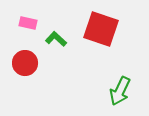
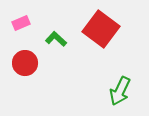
pink rectangle: moved 7 px left; rotated 36 degrees counterclockwise
red square: rotated 18 degrees clockwise
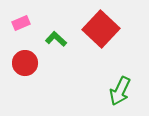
red square: rotated 6 degrees clockwise
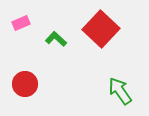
red circle: moved 21 px down
green arrow: rotated 120 degrees clockwise
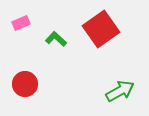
red square: rotated 12 degrees clockwise
green arrow: rotated 96 degrees clockwise
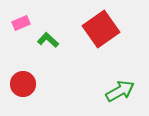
green L-shape: moved 8 px left, 1 px down
red circle: moved 2 px left
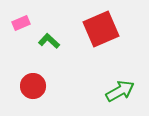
red square: rotated 12 degrees clockwise
green L-shape: moved 1 px right, 1 px down
red circle: moved 10 px right, 2 px down
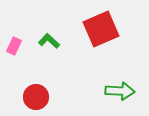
pink rectangle: moved 7 px left, 23 px down; rotated 42 degrees counterclockwise
red circle: moved 3 px right, 11 px down
green arrow: rotated 32 degrees clockwise
